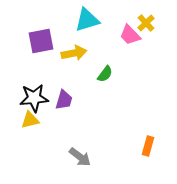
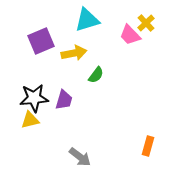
purple square: rotated 12 degrees counterclockwise
green semicircle: moved 9 px left, 1 px down
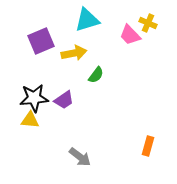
yellow cross: moved 2 px right; rotated 24 degrees counterclockwise
purple trapezoid: rotated 40 degrees clockwise
yellow triangle: rotated 18 degrees clockwise
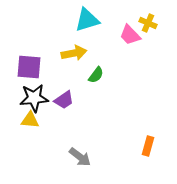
purple square: moved 12 px left, 26 px down; rotated 28 degrees clockwise
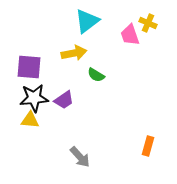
cyan triangle: moved 1 px down; rotated 20 degrees counterclockwise
pink trapezoid: rotated 25 degrees clockwise
green semicircle: rotated 84 degrees clockwise
gray arrow: rotated 10 degrees clockwise
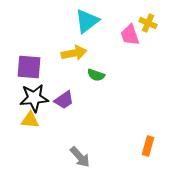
green semicircle: rotated 12 degrees counterclockwise
